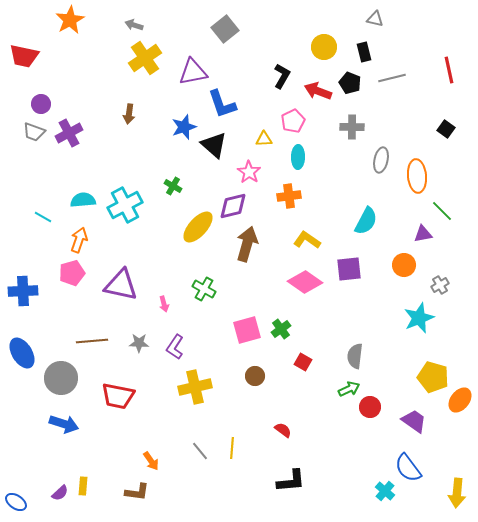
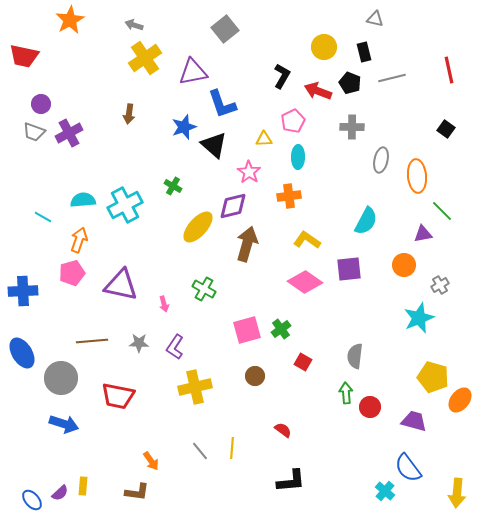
green arrow at (349, 389): moved 3 px left, 4 px down; rotated 70 degrees counterclockwise
purple trapezoid at (414, 421): rotated 20 degrees counterclockwise
blue ellipse at (16, 502): moved 16 px right, 2 px up; rotated 15 degrees clockwise
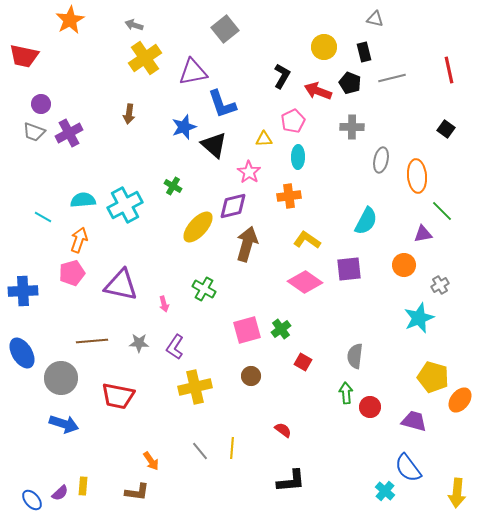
brown circle at (255, 376): moved 4 px left
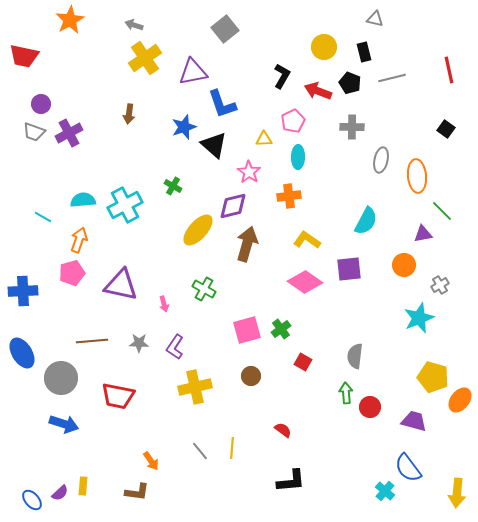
yellow ellipse at (198, 227): moved 3 px down
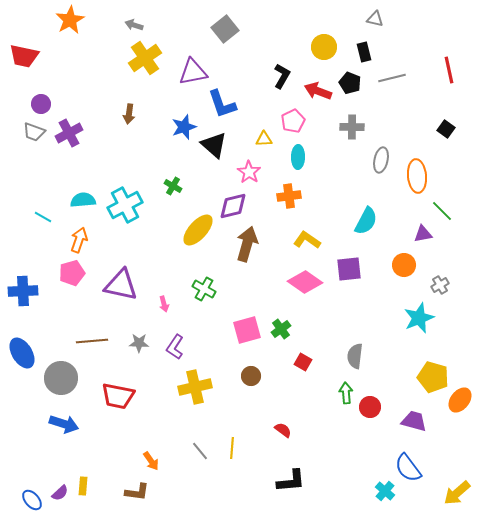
yellow arrow at (457, 493): rotated 44 degrees clockwise
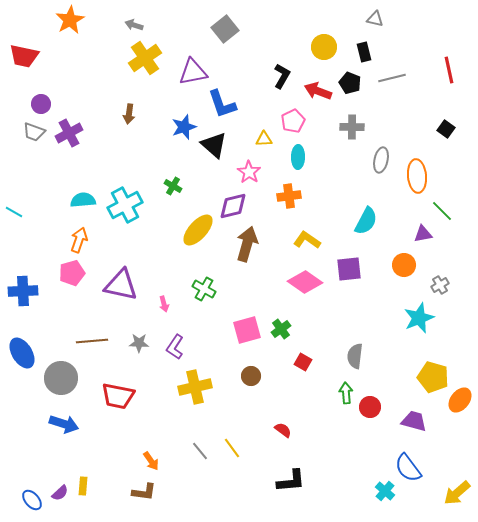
cyan line at (43, 217): moved 29 px left, 5 px up
yellow line at (232, 448): rotated 40 degrees counterclockwise
brown L-shape at (137, 492): moved 7 px right
